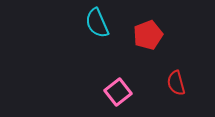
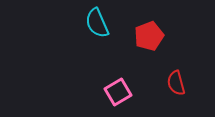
red pentagon: moved 1 px right, 1 px down
pink square: rotated 8 degrees clockwise
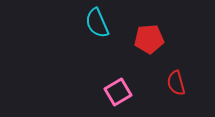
red pentagon: moved 3 px down; rotated 16 degrees clockwise
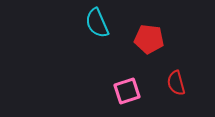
red pentagon: rotated 12 degrees clockwise
pink square: moved 9 px right, 1 px up; rotated 12 degrees clockwise
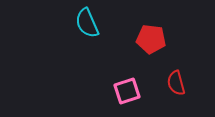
cyan semicircle: moved 10 px left
red pentagon: moved 2 px right
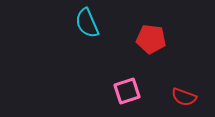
red semicircle: moved 8 px right, 14 px down; rotated 55 degrees counterclockwise
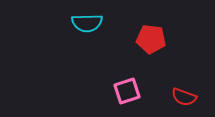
cyan semicircle: rotated 68 degrees counterclockwise
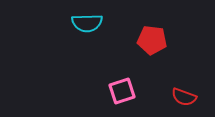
red pentagon: moved 1 px right, 1 px down
pink square: moved 5 px left
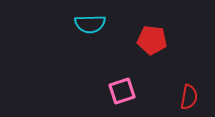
cyan semicircle: moved 3 px right, 1 px down
red semicircle: moved 5 px right; rotated 100 degrees counterclockwise
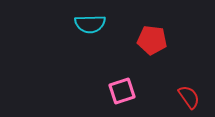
red semicircle: rotated 45 degrees counterclockwise
